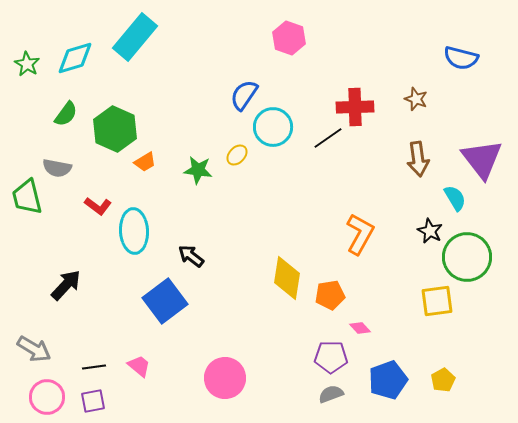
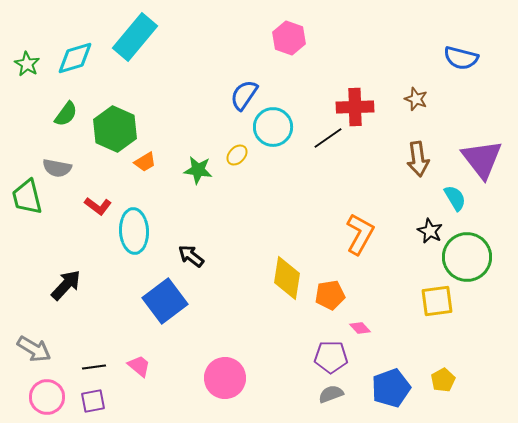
blue pentagon at (388, 380): moved 3 px right, 8 px down
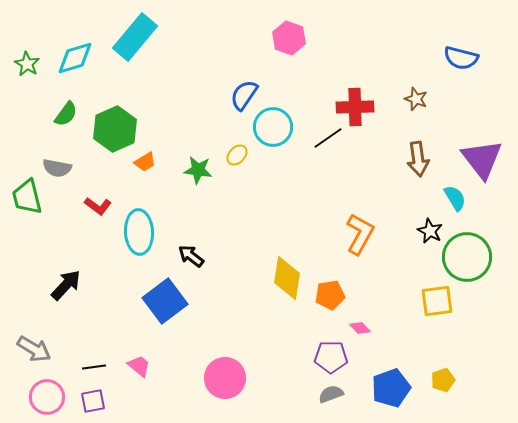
green hexagon at (115, 129): rotated 12 degrees clockwise
cyan ellipse at (134, 231): moved 5 px right, 1 px down
yellow pentagon at (443, 380): rotated 10 degrees clockwise
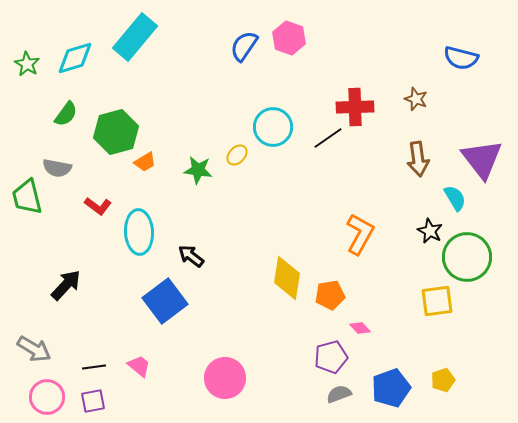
blue semicircle at (244, 95): moved 49 px up
green hexagon at (115, 129): moved 1 px right, 3 px down; rotated 9 degrees clockwise
purple pentagon at (331, 357): rotated 16 degrees counterclockwise
gray semicircle at (331, 394): moved 8 px right
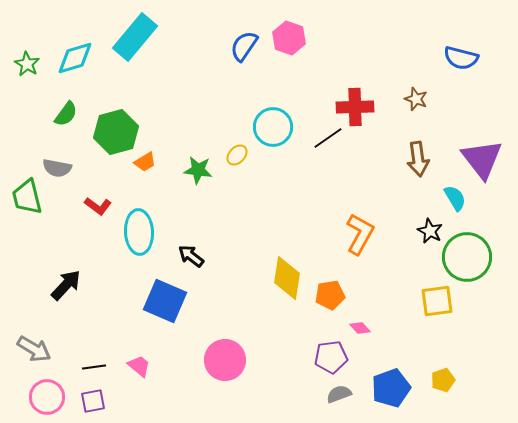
blue square at (165, 301): rotated 30 degrees counterclockwise
purple pentagon at (331, 357): rotated 8 degrees clockwise
pink circle at (225, 378): moved 18 px up
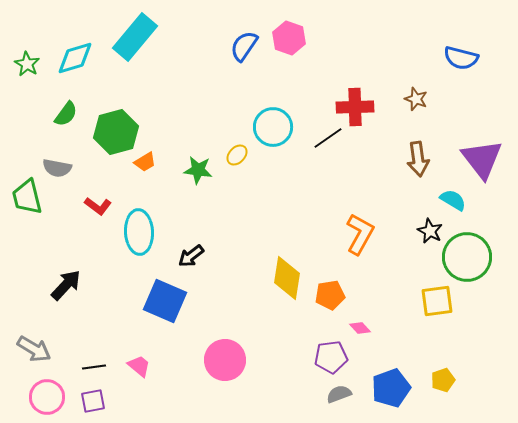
cyan semicircle at (455, 198): moved 2 px left, 2 px down; rotated 28 degrees counterclockwise
black arrow at (191, 256): rotated 76 degrees counterclockwise
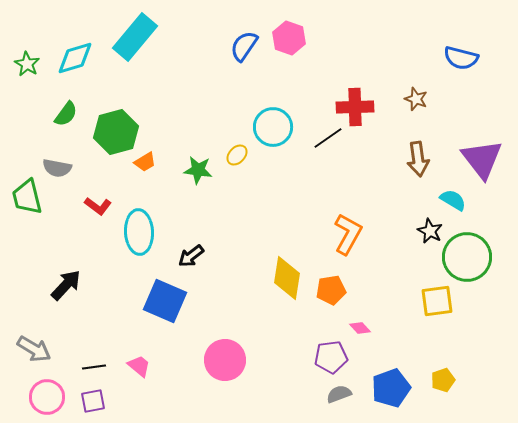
orange L-shape at (360, 234): moved 12 px left
orange pentagon at (330, 295): moved 1 px right, 5 px up
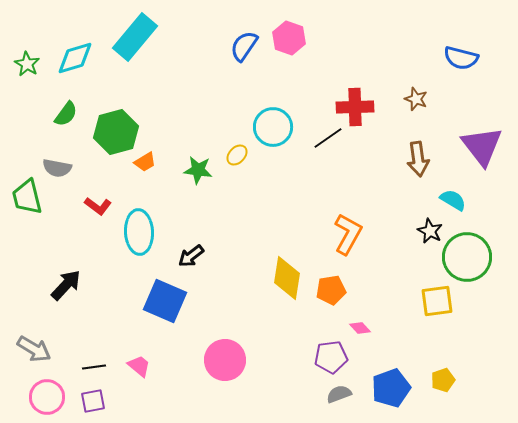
purple triangle at (482, 159): moved 13 px up
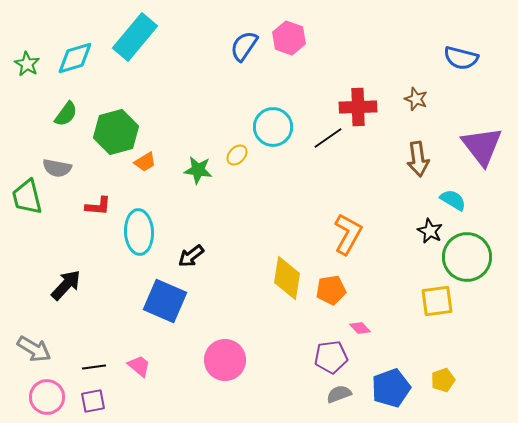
red cross at (355, 107): moved 3 px right
red L-shape at (98, 206): rotated 32 degrees counterclockwise
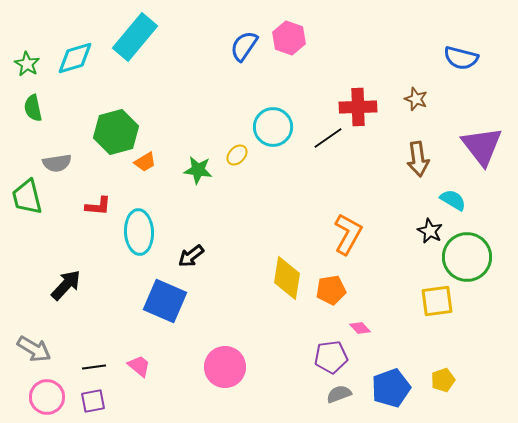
green semicircle at (66, 114): moved 33 px left, 6 px up; rotated 132 degrees clockwise
gray semicircle at (57, 168): moved 5 px up; rotated 20 degrees counterclockwise
pink circle at (225, 360): moved 7 px down
